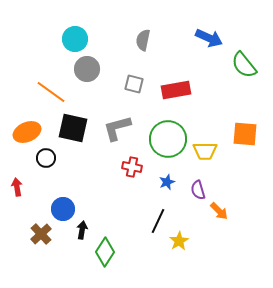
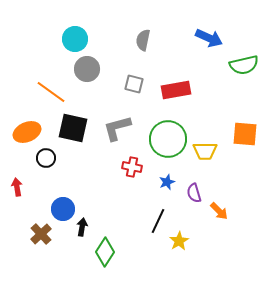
green semicircle: rotated 64 degrees counterclockwise
purple semicircle: moved 4 px left, 3 px down
black arrow: moved 3 px up
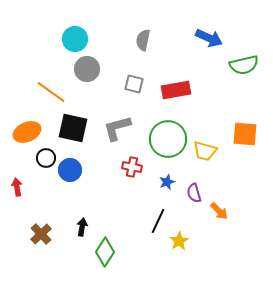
yellow trapezoid: rotated 15 degrees clockwise
blue circle: moved 7 px right, 39 px up
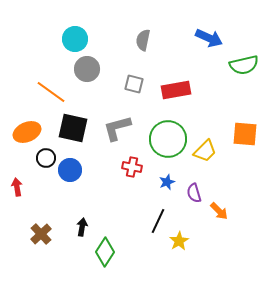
yellow trapezoid: rotated 60 degrees counterclockwise
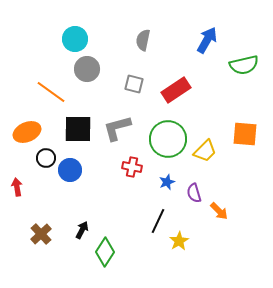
blue arrow: moved 2 px left, 2 px down; rotated 84 degrees counterclockwise
red rectangle: rotated 24 degrees counterclockwise
black square: moved 5 px right, 1 px down; rotated 12 degrees counterclockwise
black arrow: moved 3 px down; rotated 18 degrees clockwise
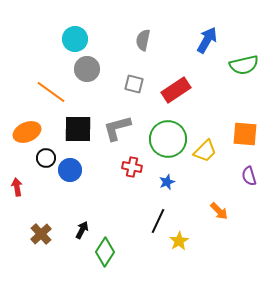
purple semicircle: moved 55 px right, 17 px up
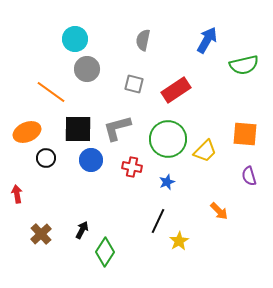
blue circle: moved 21 px right, 10 px up
red arrow: moved 7 px down
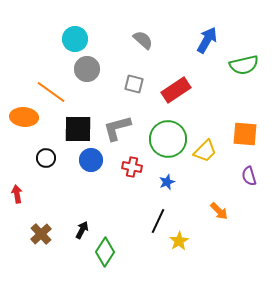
gray semicircle: rotated 120 degrees clockwise
orange ellipse: moved 3 px left, 15 px up; rotated 28 degrees clockwise
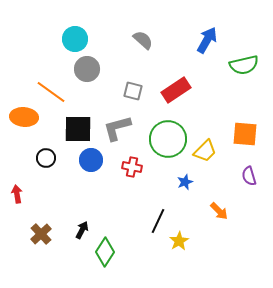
gray square: moved 1 px left, 7 px down
blue star: moved 18 px right
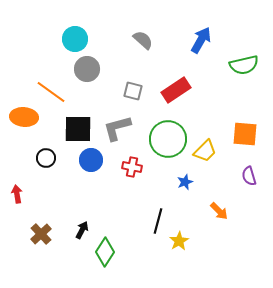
blue arrow: moved 6 px left
black line: rotated 10 degrees counterclockwise
